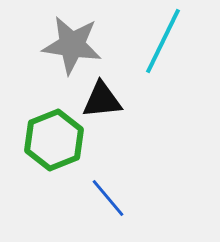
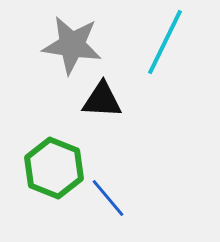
cyan line: moved 2 px right, 1 px down
black triangle: rotated 9 degrees clockwise
green hexagon: moved 28 px down; rotated 16 degrees counterclockwise
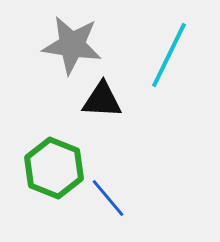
cyan line: moved 4 px right, 13 px down
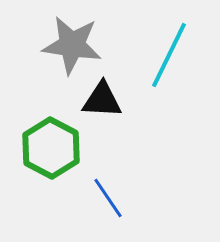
green hexagon: moved 3 px left, 20 px up; rotated 6 degrees clockwise
blue line: rotated 6 degrees clockwise
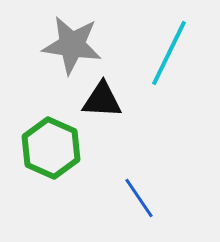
cyan line: moved 2 px up
green hexagon: rotated 4 degrees counterclockwise
blue line: moved 31 px right
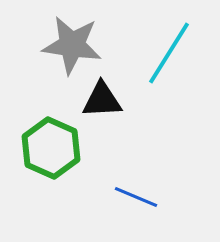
cyan line: rotated 6 degrees clockwise
black triangle: rotated 6 degrees counterclockwise
blue line: moved 3 px left, 1 px up; rotated 33 degrees counterclockwise
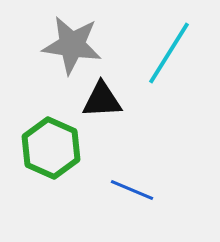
blue line: moved 4 px left, 7 px up
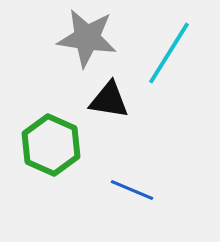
gray star: moved 15 px right, 7 px up
black triangle: moved 7 px right; rotated 12 degrees clockwise
green hexagon: moved 3 px up
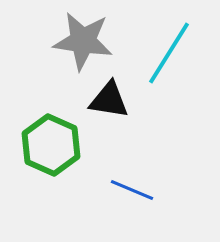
gray star: moved 4 px left, 3 px down
